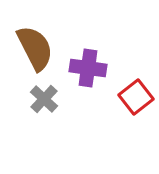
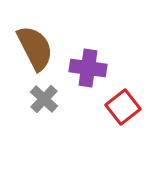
red square: moved 13 px left, 10 px down
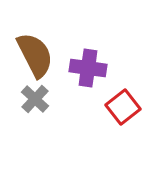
brown semicircle: moved 7 px down
gray cross: moved 9 px left
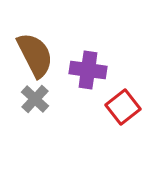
purple cross: moved 2 px down
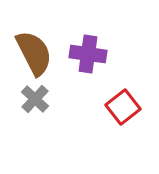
brown semicircle: moved 1 px left, 2 px up
purple cross: moved 16 px up
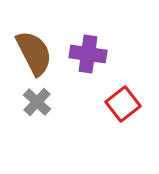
gray cross: moved 2 px right, 3 px down
red square: moved 3 px up
